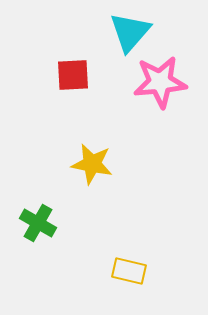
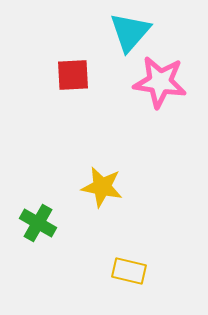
pink star: rotated 14 degrees clockwise
yellow star: moved 10 px right, 23 px down
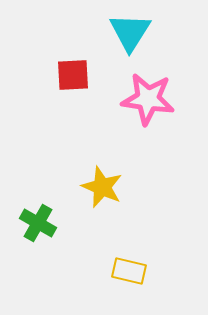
cyan triangle: rotated 9 degrees counterclockwise
pink star: moved 12 px left, 17 px down
yellow star: rotated 12 degrees clockwise
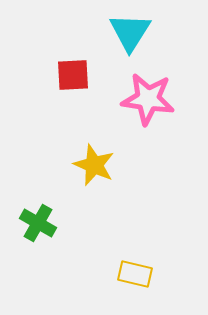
yellow star: moved 8 px left, 22 px up
yellow rectangle: moved 6 px right, 3 px down
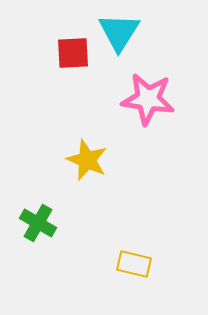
cyan triangle: moved 11 px left
red square: moved 22 px up
yellow star: moved 7 px left, 5 px up
yellow rectangle: moved 1 px left, 10 px up
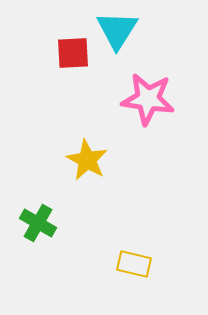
cyan triangle: moved 2 px left, 2 px up
yellow star: rotated 6 degrees clockwise
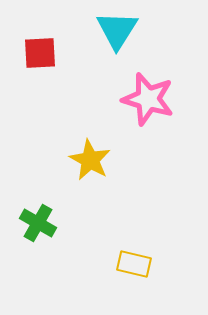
red square: moved 33 px left
pink star: rotated 8 degrees clockwise
yellow star: moved 3 px right
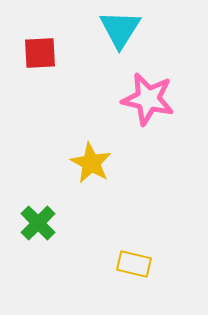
cyan triangle: moved 3 px right, 1 px up
pink star: rotated 4 degrees counterclockwise
yellow star: moved 1 px right, 3 px down
green cross: rotated 15 degrees clockwise
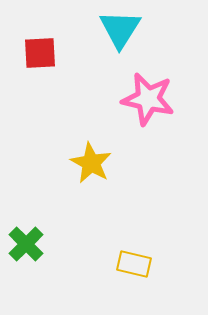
green cross: moved 12 px left, 21 px down
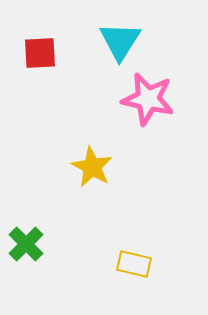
cyan triangle: moved 12 px down
yellow star: moved 1 px right, 4 px down
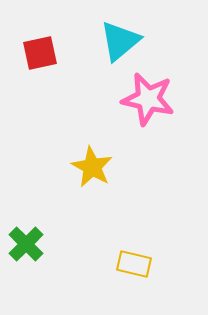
cyan triangle: rotated 18 degrees clockwise
red square: rotated 9 degrees counterclockwise
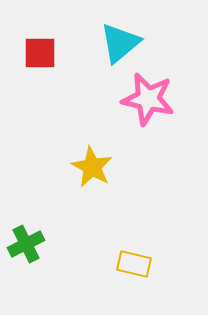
cyan triangle: moved 2 px down
red square: rotated 12 degrees clockwise
green cross: rotated 18 degrees clockwise
